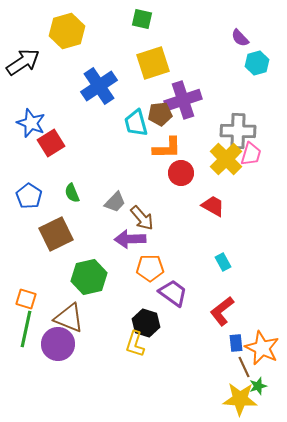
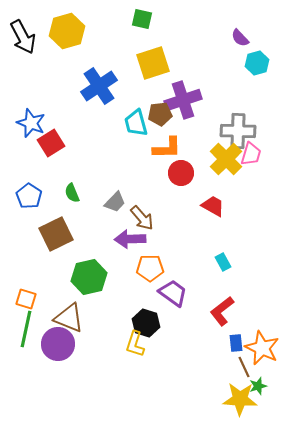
black arrow: moved 25 px up; rotated 96 degrees clockwise
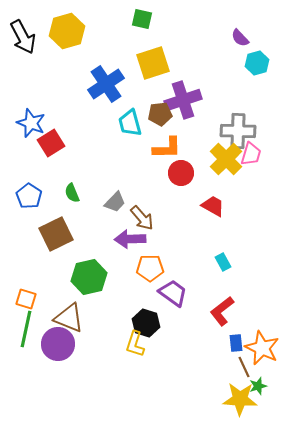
blue cross: moved 7 px right, 2 px up
cyan trapezoid: moved 6 px left
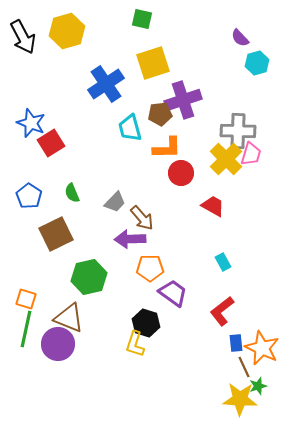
cyan trapezoid: moved 5 px down
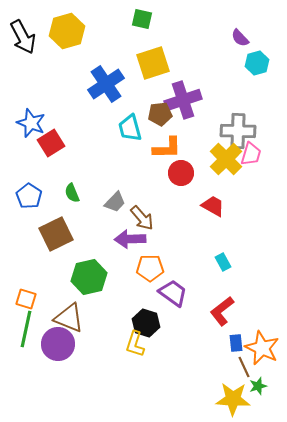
yellow star: moved 7 px left
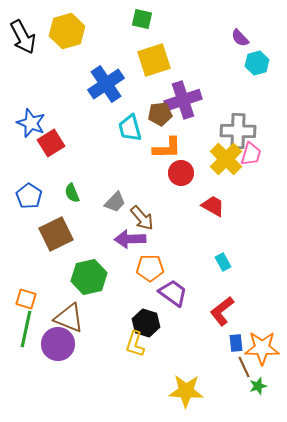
yellow square: moved 1 px right, 3 px up
orange star: rotated 24 degrees counterclockwise
yellow star: moved 47 px left, 8 px up
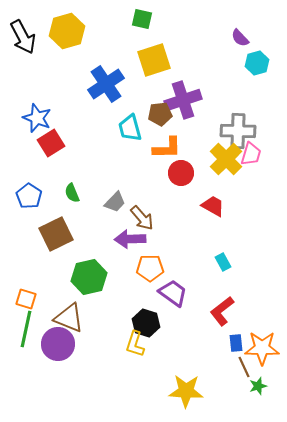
blue star: moved 6 px right, 5 px up
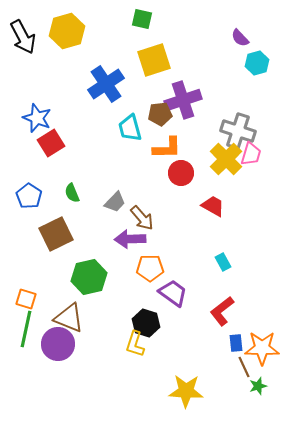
gray cross: rotated 16 degrees clockwise
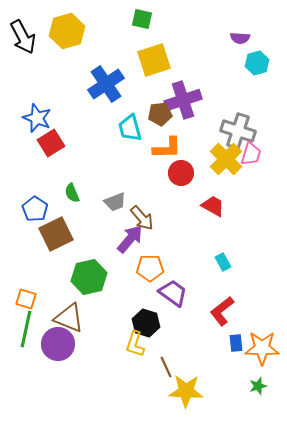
purple semicircle: rotated 42 degrees counterclockwise
blue pentagon: moved 6 px right, 13 px down
gray trapezoid: rotated 25 degrees clockwise
purple arrow: rotated 132 degrees clockwise
brown line: moved 78 px left
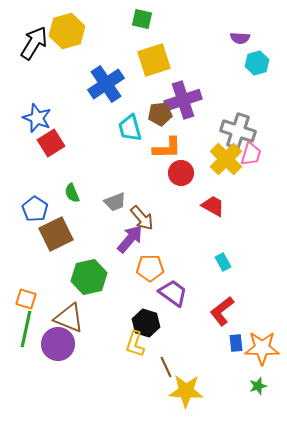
black arrow: moved 11 px right, 6 px down; rotated 120 degrees counterclockwise
